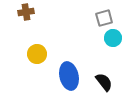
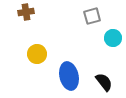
gray square: moved 12 px left, 2 px up
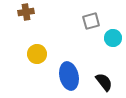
gray square: moved 1 px left, 5 px down
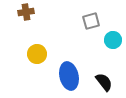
cyan circle: moved 2 px down
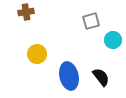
black semicircle: moved 3 px left, 5 px up
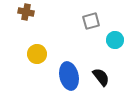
brown cross: rotated 21 degrees clockwise
cyan circle: moved 2 px right
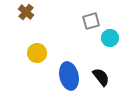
brown cross: rotated 28 degrees clockwise
cyan circle: moved 5 px left, 2 px up
yellow circle: moved 1 px up
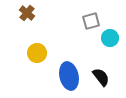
brown cross: moved 1 px right, 1 px down
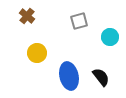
brown cross: moved 3 px down
gray square: moved 12 px left
cyan circle: moved 1 px up
